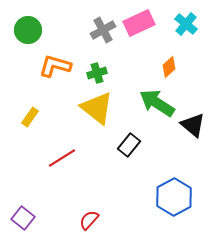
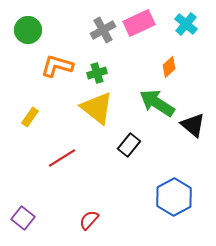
orange L-shape: moved 2 px right
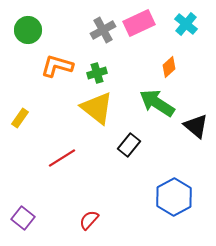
yellow rectangle: moved 10 px left, 1 px down
black triangle: moved 3 px right, 1 px down
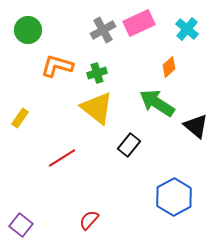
cyan cross: moved 1 px right, 5 px down
purple square: moved 2 px left, 7 px down
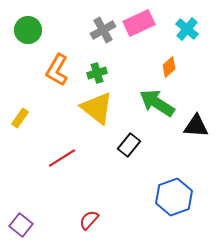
orange L-shape: moved 4 px down; rotated 76 degrees counterclockwise
black triangle: rotated 36 degrees counterclockwise
blue hexagon: rotated 9 degrees clockwise
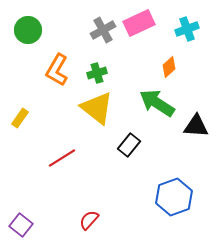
cyan cross: rotated 30 degrees clockwise
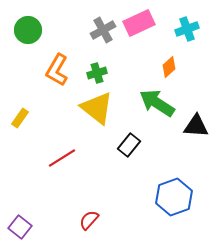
purple square: moved 1 px left, 2 px down
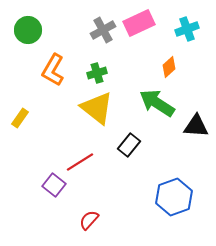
orange L-shape: moved 4 px left
red line: moved 18 px right, 4 px down
purple square: moved 34 px right, 42 px up
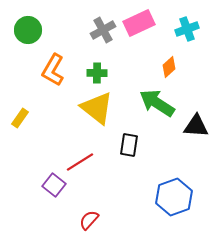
green cross: rotated 18 degrees clockwise
black rectangle: rotated 30 degrees counterclockwise
